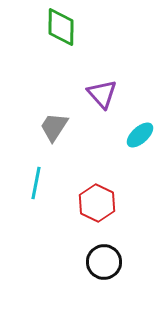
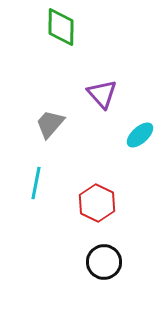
gray trapezoid: moved 4 px left, 3 px up; rotated 8 degrees clockwise
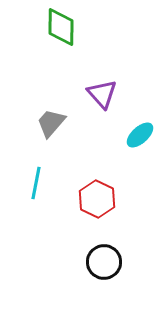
gray trapezoid: moved 1 px right, 1 px up
red hexagon: moved 4 px up
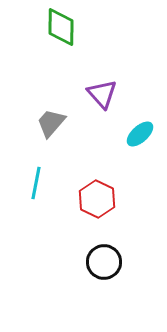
cyan ellipse: moved 1 px up
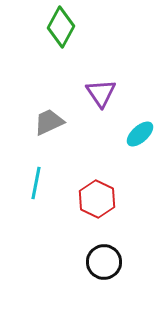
green diamond: rotated 27 degrees clockwise
purple triangle: moved 1 px left, 1 px up; rotated 8 degrees clockwise
gray trapezoid: moved 2 px left, 1 px up; rotated 24 degrees clockwise
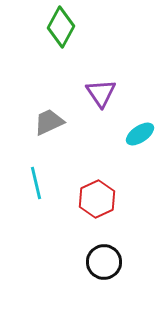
cyan ellipse: rotated 8 degrees clockwise
cyan line: rotated 24 degrees counterclockwise
red hexagon: rotated 9 degrees clockwise
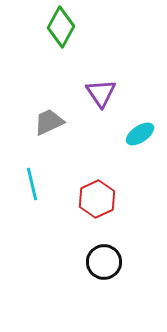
cyan line: moved 4 px left, 1 px down
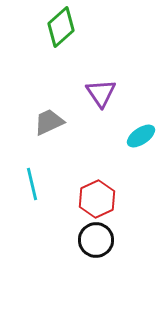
green diamond: rotated 21 degrees clockwise
cyan ellipse: moved 1 px right, 2 px down
black circle: moved 8 px left, 22 px up
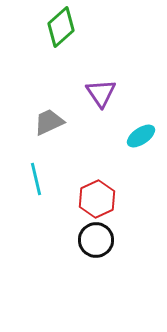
cyan line: moved 4 px right, 5 px up
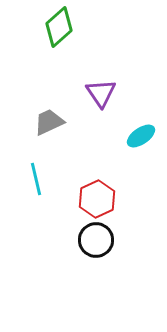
green diamond: moved 2 px left
